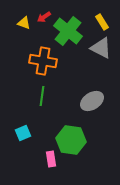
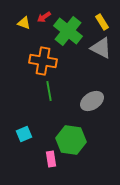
green line: moved 7 px right, 5 px up; rotated 18 degrees counterclockwise
cyan square: moved 1 px right, 1 px down
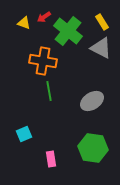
green hexagon: moved 22 px right, 8 px down
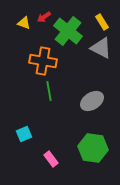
pink rectangle: rotated 28 degrees counterclockwise
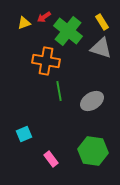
yellow triangle: rotated 40 degrees counterclockwise
gray triangle: rotated 10 degrees counterclockwise
orange cross: moved 3 px right
green line: moved 10 px right
green hexagon: moved 3 px down
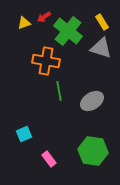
pink rectangle: moved 2 px left
